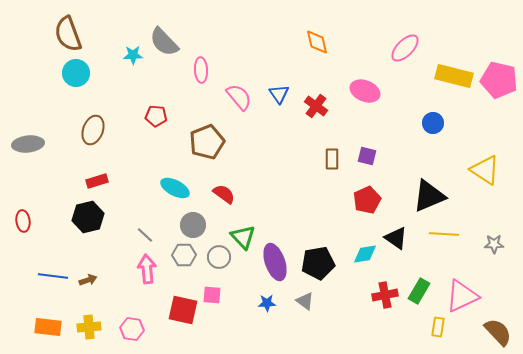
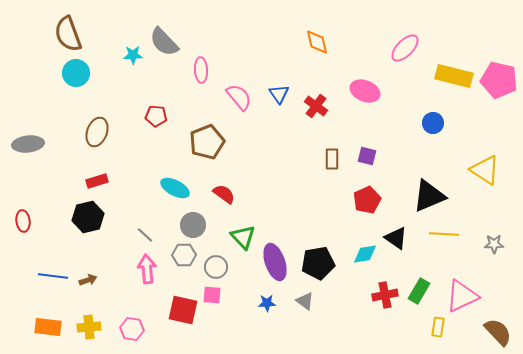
brown ellipse at (93, 130): moved 4 px right, 2 px down
gray circle at (219, 257): moved 3 px left, 10 px down
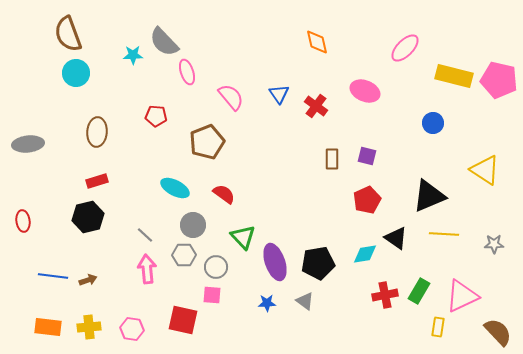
pink ellipse at (201, 70): moved 14 px left, 2 px down; rotated 15 degrees counterclockwise
pink semicircle at (239, 97): moved 8 px left
brown ellipse at (97, 132): rotated 16 degrees counterclockwise
red square at (183, 310): moved 10 px down
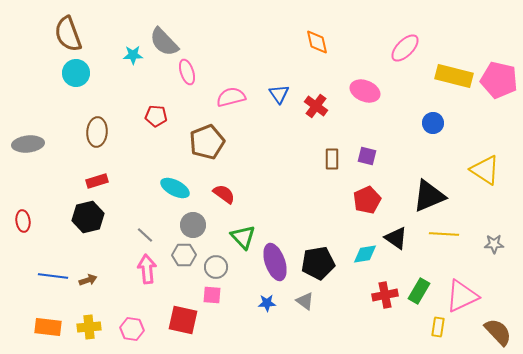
pink semicircle at (231, 97): rotated 64 degrees counterclockwise
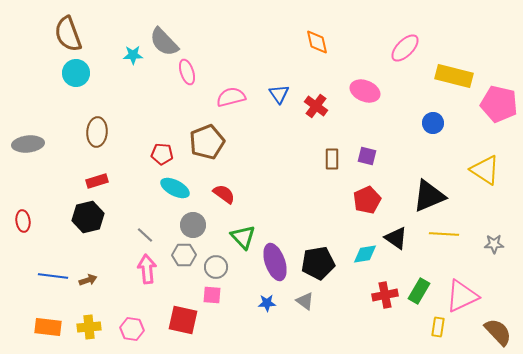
pink pentagon at (499, 80): moved 24 px down
red pentagon at (156, 116): moved 6 px right, 38 px down
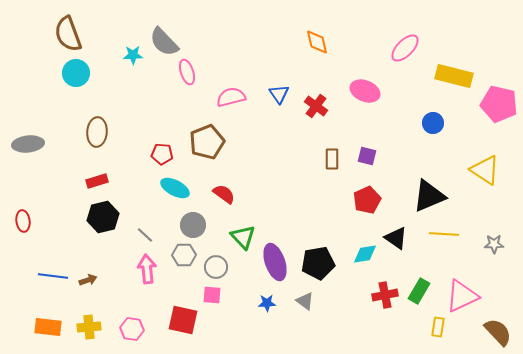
black hexagon at (88, 217): moved 15 px right
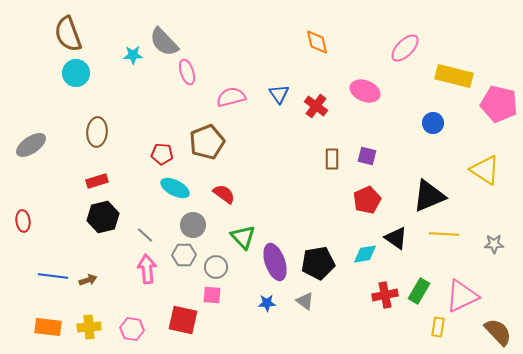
gray ellipse at (28, 144): moved 3 px right, 1 px down; rotated 28 degrees counterclockwise
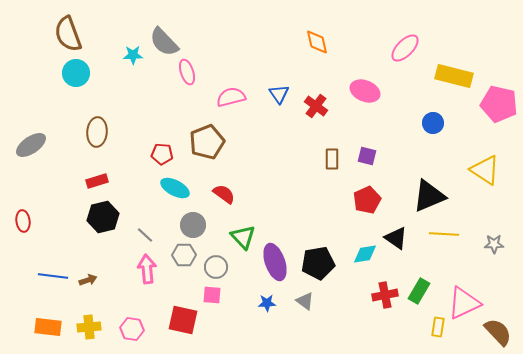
pink triangle at (462, 296): moved 2 px right, 7 px down
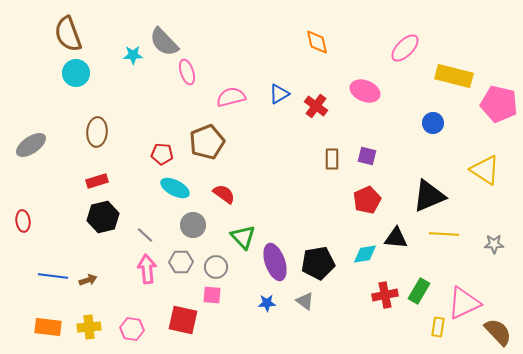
blue triangle at (279, 94): rotated 35 degrees clockwise
black triangle at (396, 238): rotated 30 degrees counterclockwise
gray hexagon at (184, 255): moved 3 px left, 7 px down
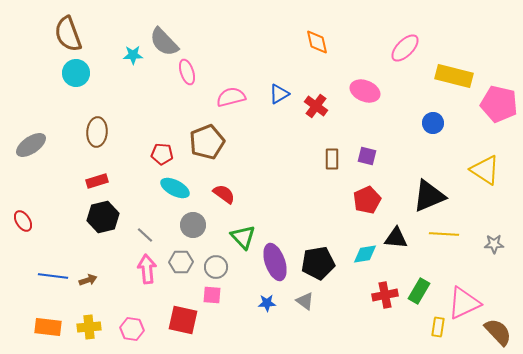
red ellipse at (23, 221): rotated 25 degrees counterclockwise
